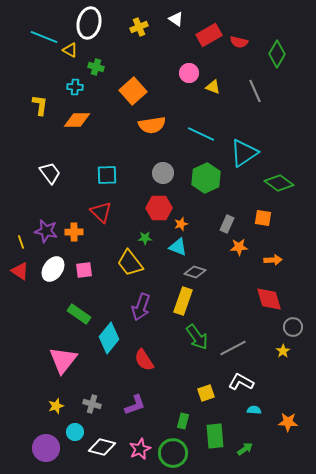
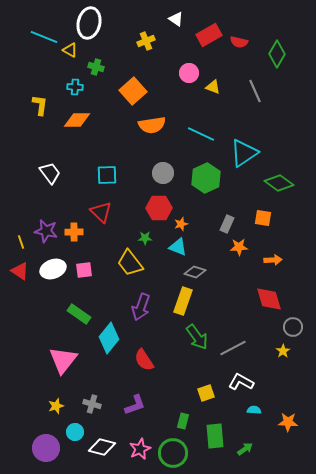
yellow cross at (139, 27): moved 7 px right, 14 px down
white ellipse at (53, 269): rotated 35 degrees clockwise
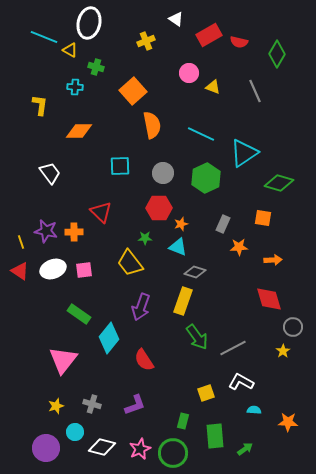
orange diamond at (77, 120): moved 2 px right, 11 px down
orange semicircle at (152, 125): rotated 92 degrees counterclockwise
cyan square at (107, 175): moved 13 px right, 9 px up
green diamond at (279, 183): rotated 20 degrees counterclockwise
gray rectangle at (227, 224): moved 4 px left
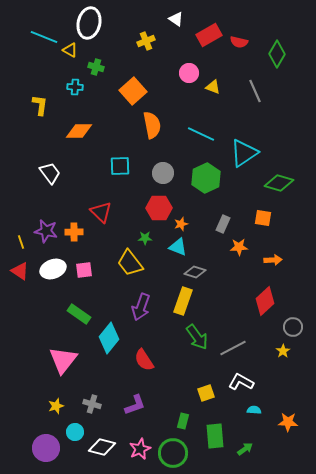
red diamond at (269, 299): moved 4 px left, 2 px down; rotated 64 degrees clockwise
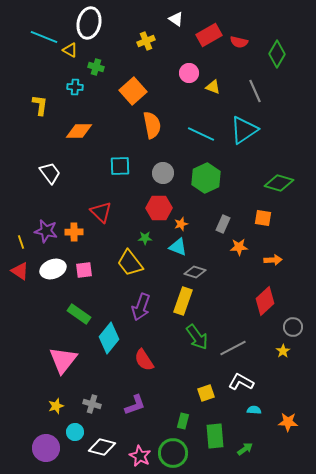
cyan triangle at (244, 153): moved 23 px up
pink star at (140, 449): moved 7 px down; rotated 20 degrees counterclockwise
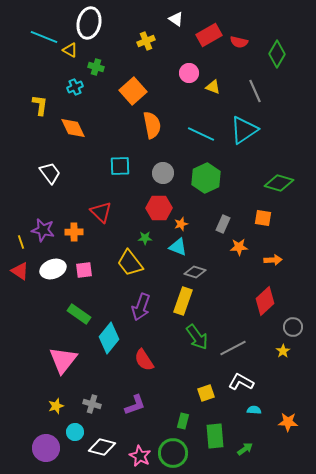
cyan cross at (75, 87): rotated 28 degrees counterclockwise
orange diamond at (79, 131): moved 6 px left, 3 px up; rotated 64 degrees clockwise
purple star at (46, 231): moved 3 px left, 1 px up
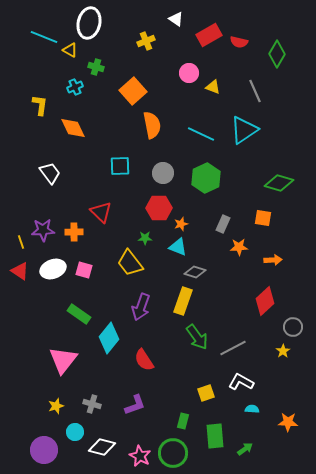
purple star at (43, 230): rotated 15 degrees counterclockwise
pink square at (84, 270): rotated 24 degrees clockwise
cyan semicircle at (254, 410): moved 2 px left, 1 px up
purple circle at (46, 448): moved 2 px left, 2 px down
